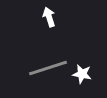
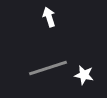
white star: moved 2 px right, 1 px down
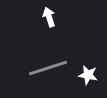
white star: moved 4 px right
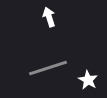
white star: moved 5 px down; rotated 18 degrees clockwise
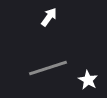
white arrow: rotated 54 degrees clockwise
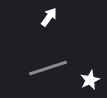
white star: moved 2 px right; rotated 18 degrees clockwise
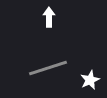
white arrow: rotated 36 degrees counterclockwise
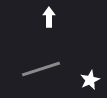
gray line: moved 7 px left, 1 px down
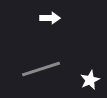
white arrow: moved 1 px right, 1 px down; rotated 90 degrees clockwise
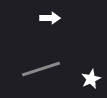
white star: moved 1 px right, 1 px up
